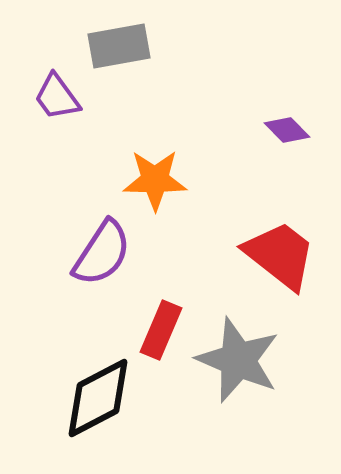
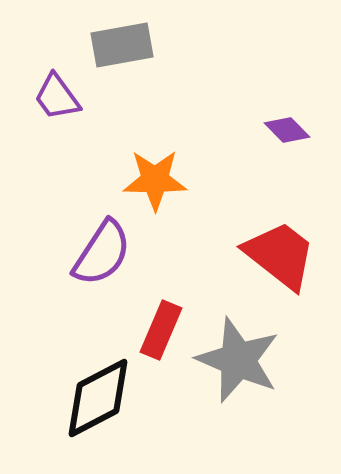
gray rectangle: moved 3 px right, 1 px up
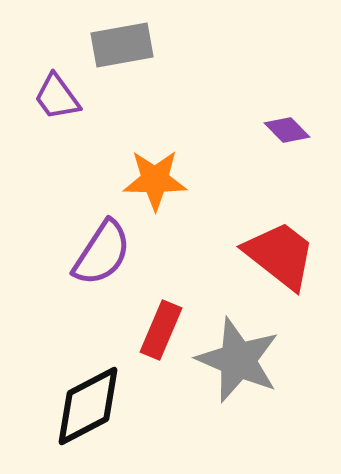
black diamond: moved 10 px left, 8 px down
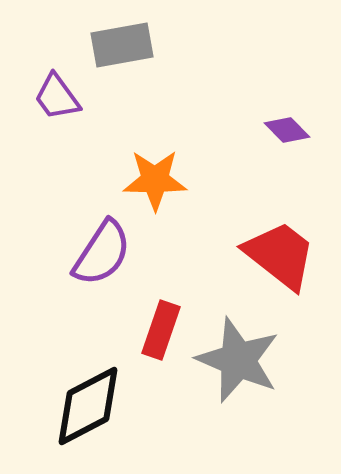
red rectangle: rotated 4 degrees counterclockwise
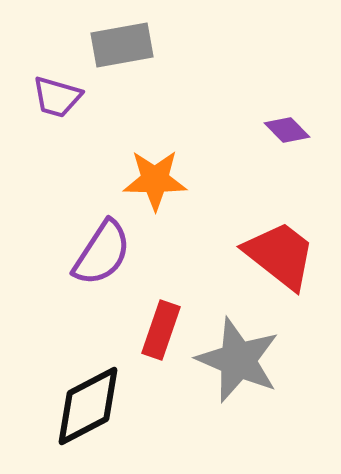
purple trapezoid: rotated 38 degrees counterclockwise
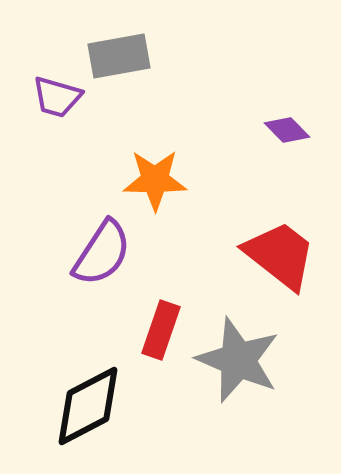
gray rectangle: moved 3 px left, 11 px down
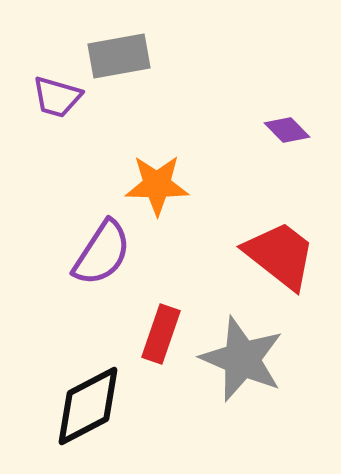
orange star: moved 2 px right, 5 px down
red rectangle: moved 4 px down
gray star: moved 4 px right, 1 px up
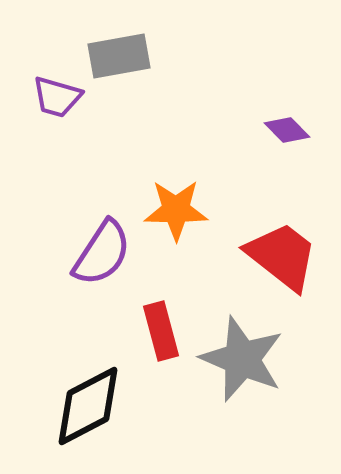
orange star: moved 19 px right, 25 px down
red trapezoid: moved 2 px right, 1 px down
red rectangle: moved 3 px up; rotated 34 degrees counterclockwise
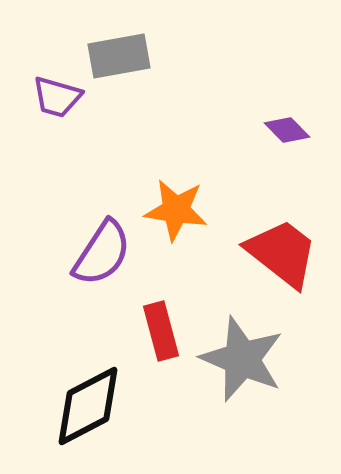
orange star: rotated 8 degrees clockwise
red trapezoid: moved 3 px up
